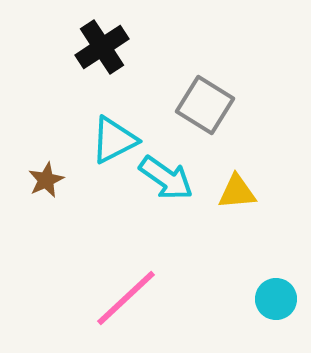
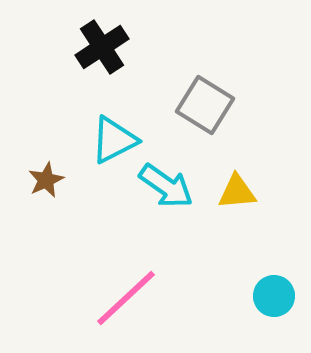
cyan arrow: moved 8 px down
cyan circle: moved 2 px left, 3 px up
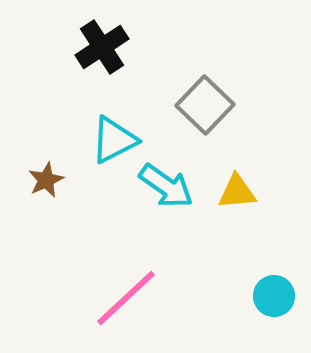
gray square: rotated 12 degrees clockwise
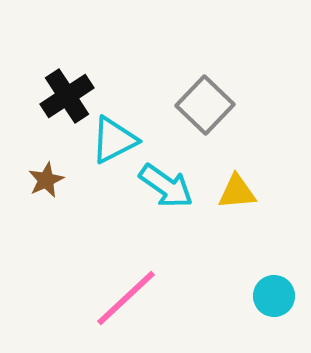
black cross: moved 35 px left, 49 px down
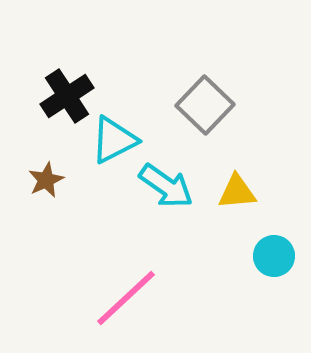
cyan circle: moved 40 px up
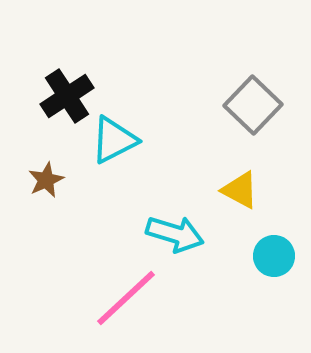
gray square: moved 48 px right
cyan arrow: moved 9 px right, 48 px down; rotated 18 degrees counterclockwise
yellow triangle: moved 3 px right, 2 px up; rotated 33 degrees clockwise
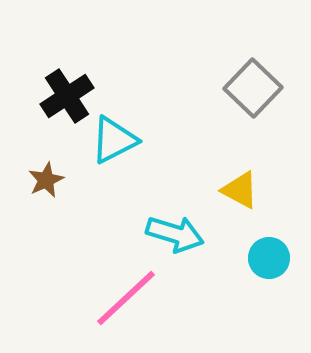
gray square: moved 17 px up
cyan circle: moved 5 px left, 2 px down
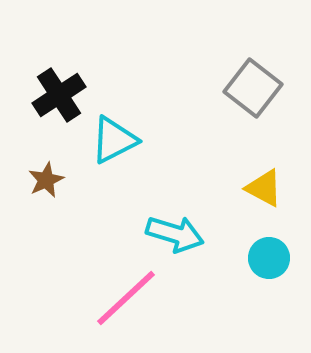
gray square: rotated 6 degrees counterclockwise
black cross: moved 8 px left, 1 px up
yellow triangle: moved 24 px right, 2 px up
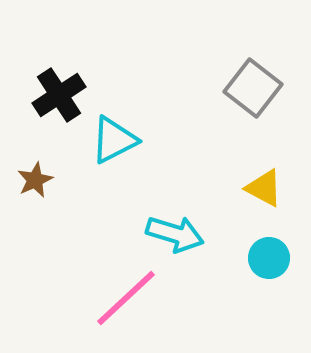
brown star: moved 11 px left
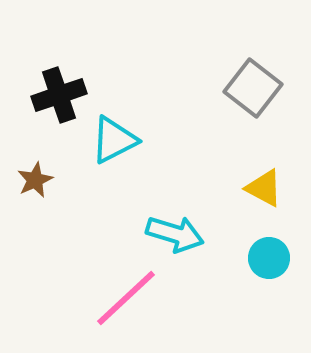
black cross: rotated 14 degrees clockwise
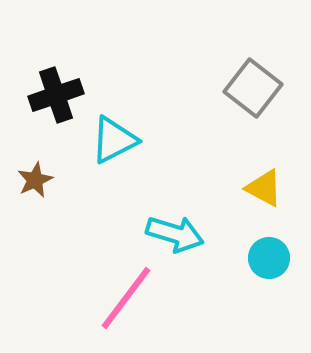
black cross: moved 3 px left
pink line: rotated 10 degrees counterclockwise
